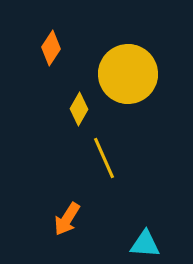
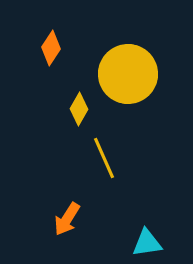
cyan triangle: moved 2 px right, 1 px up; rotated 12 degrees counterclockwise
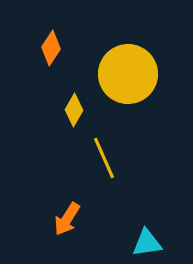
yellow diamond: moved 5 px left, 1 px down
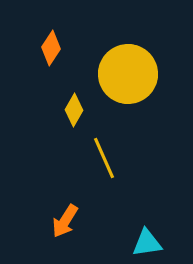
orange arrow: moved 2 px left, 2 px down
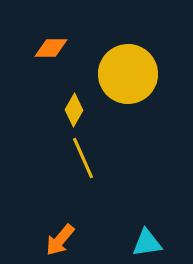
orange diamond: rotated 56 degrees clockwise
yellow line: moved 21 px left
orange arrow: moved 5 px left, 19 px down; rotated 8 degrees clockwise
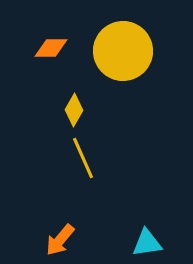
yellow circle: moved 5 px left, 23 px up
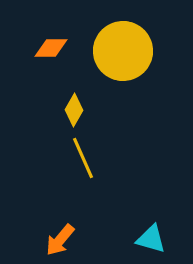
cyan triangle: moved 4 px right, 4 px up; rotated 24 degrees clockwise
